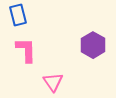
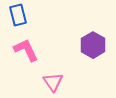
pink L-shape: rotated 24 degrees counterclockwise
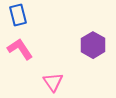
pink L-shape: moved 6 px left, 1 px up; rotated 8 degrees counterclockwise
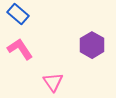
blue rectangle: moved 1 px up; rotated 35 degrees counterclockwise
purple hexagon: moved 1 px left
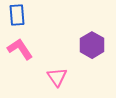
blue rectangle: moved 1 px left, 1 px down; rotated 45 degrees clockwise
pink triangle: moved 4 px right, 5 px up
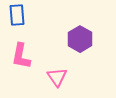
purple hexagon: moved 12 px left, 6 px up
pink L-shape: moved 1 px right, 7 px down; rotated 136 degrees counterclockwise
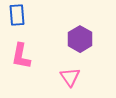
pink triangle: moved 13 px right
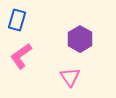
blue rectangle: moved 5 px down; rotated 20 degrees clockwise
pink L-shape: rotated 44 degrees clockwise
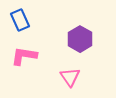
blue rectangle: moved 3 px right; rotated 40 degrees counterclockwise
pink L-shape: moved 3 px right; rotated 44 degrees clockwise
